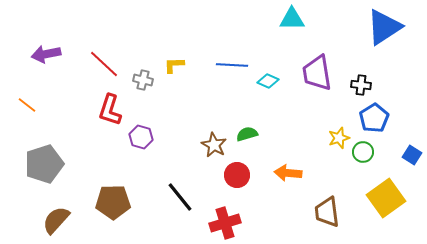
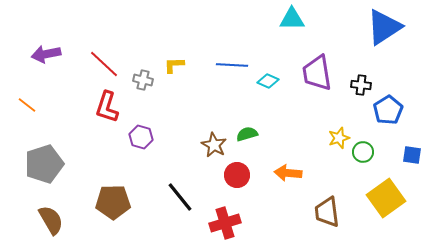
red L-shape: moved 3 px left, 3 px up
blue pentagon: moved 14 px right, 8 px up
blue square: rotated 24 degrees counterclockwise
brown semicircle: moved 5 px left; rotated 108 degrees clockwise
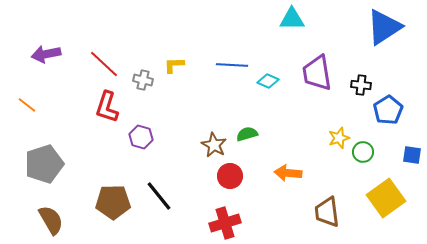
red circle: moved 7 px left, 1 px down
black line: moved 21 px left, 1 px up
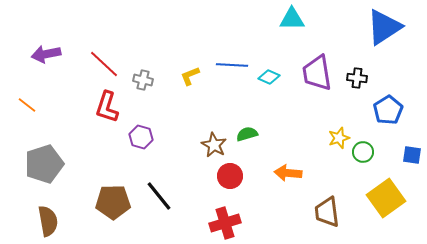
yellow L-shape: moved 16 px right, 11 px down; rotated 20 degrees counterclockwise
cyan diamond: moved 1 px right, 4 px up
black cross: moved 4 px left, 7 px up
brown semicircle: moved 3 px left, 1 px down; rotated 20 degrees clockwise
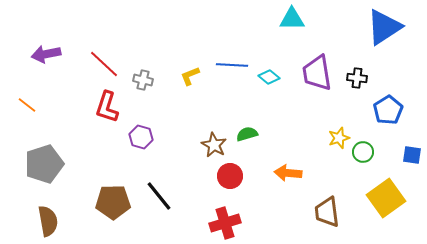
cyan diamond: rotated 15 degrees clockwise
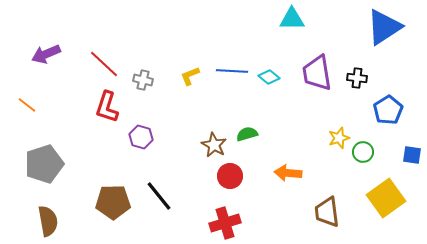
purple arrow: rotated 12 degrees counterclockwise
blue line: moved 6 px down
